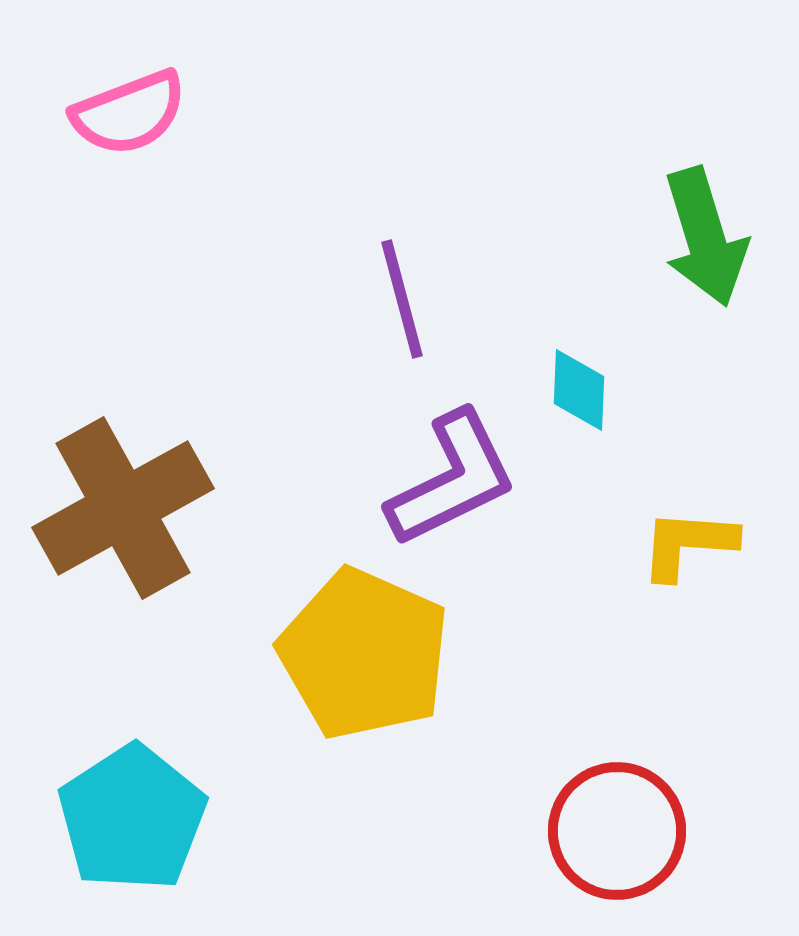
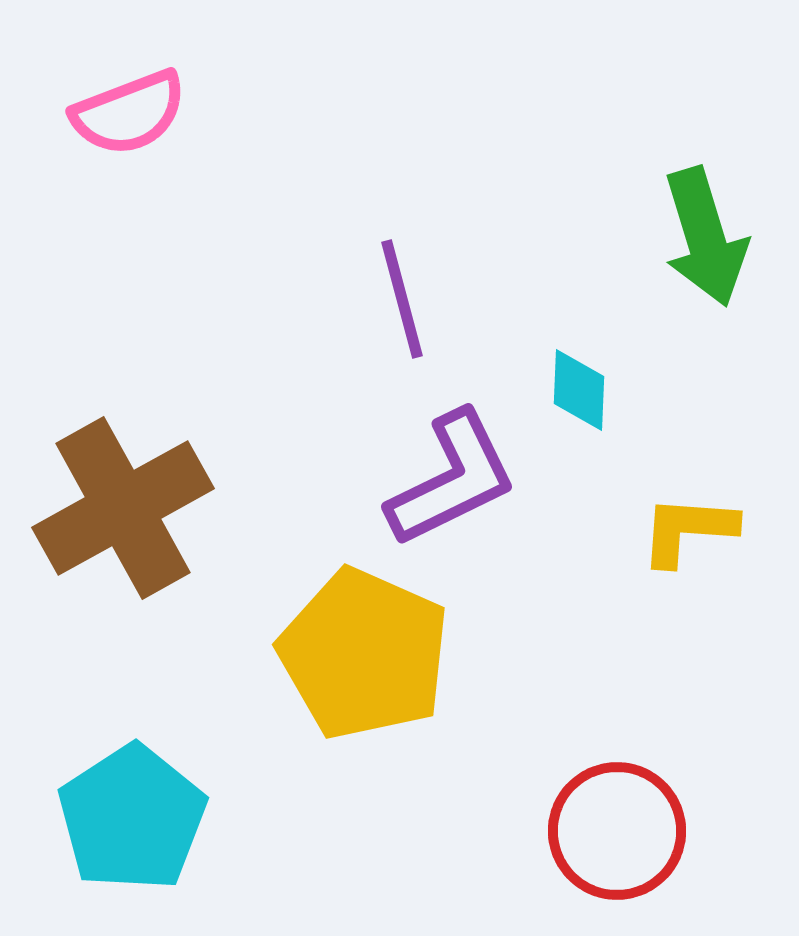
yellow L-shape: moved 14 px up
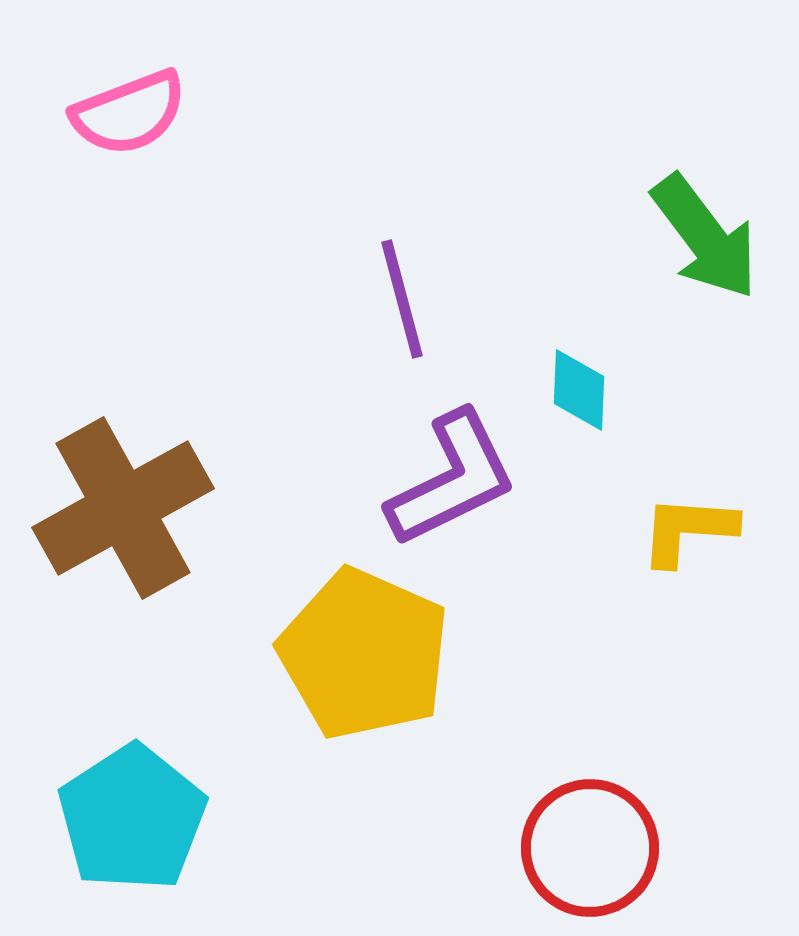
green arrow: rotated 20 degrees counterclockwise
red circle: moved 27 px left, 17 px down
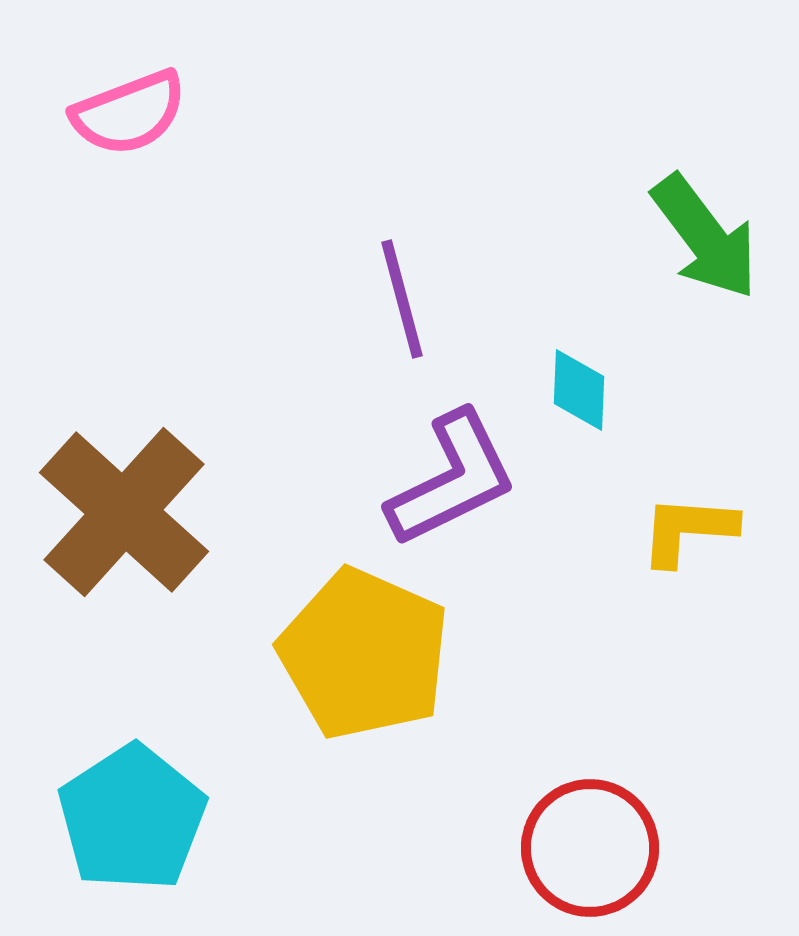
brown cross: moved 1 px right, 4 px down; rotated 19 degrees counterclockwise
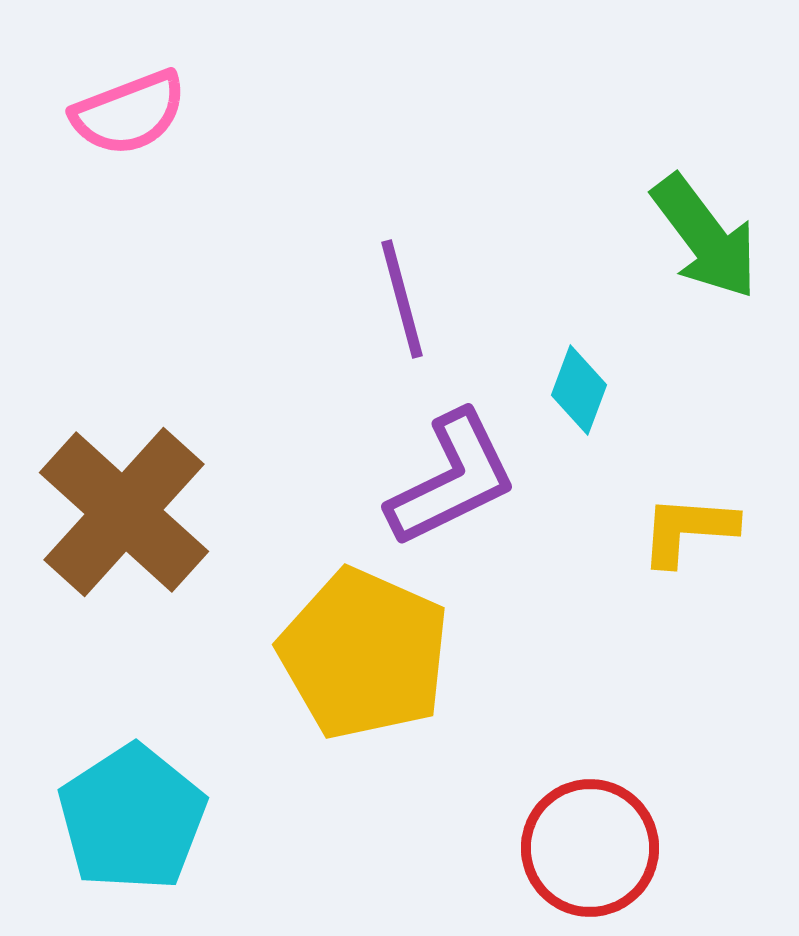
cyan diamond: rotated 18 degrees clockwise
